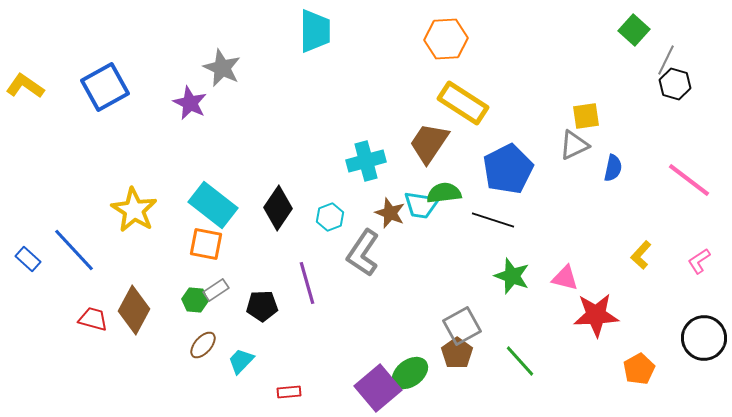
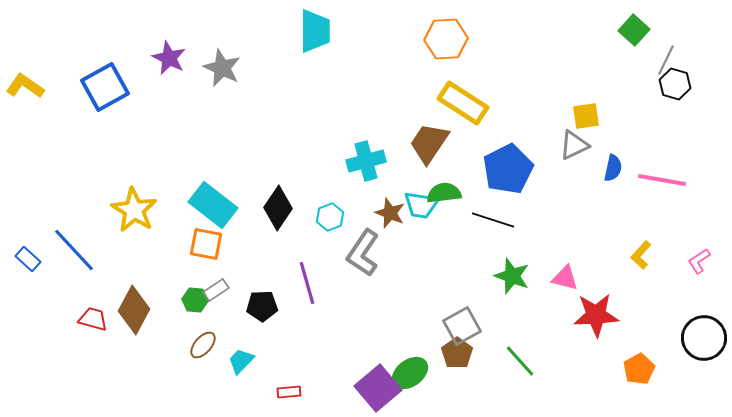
purple star at (190, 103): moved 21 px left, 45 px up
pink line at (689, 180): moved 27 px left; rotated 27 degrees counterclockwise
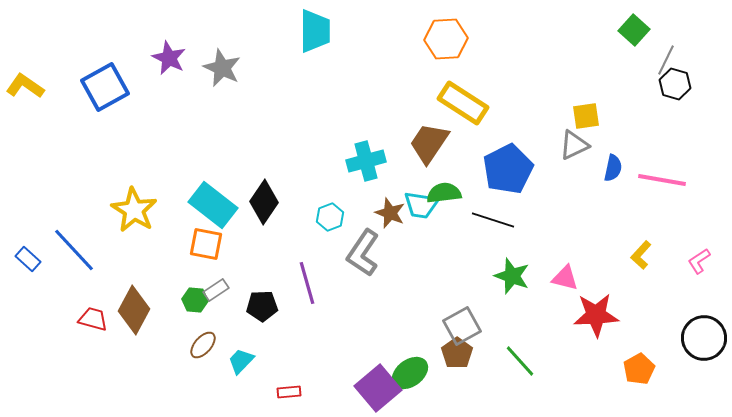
black diamond at (278, 208): moved 14 px left, 6 px up
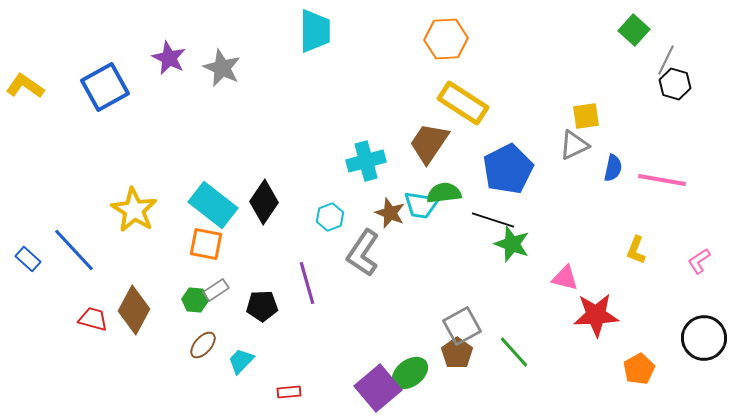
yellow L-shape at (641, 255): moved 5 px left, 5 px up; rotated 20 degrees counterclockwise
green star at (512, 276): moved 32 px up
green line at (520, 361): moved 6 px left, 9 px up
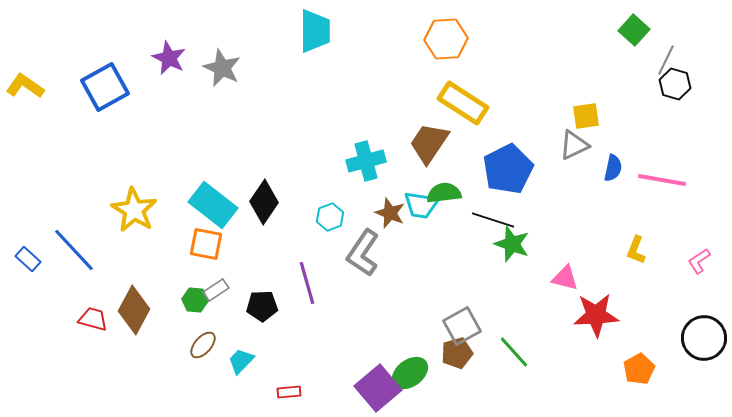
brown pentagon at (457, 353): rotated 20 degrees clockwise
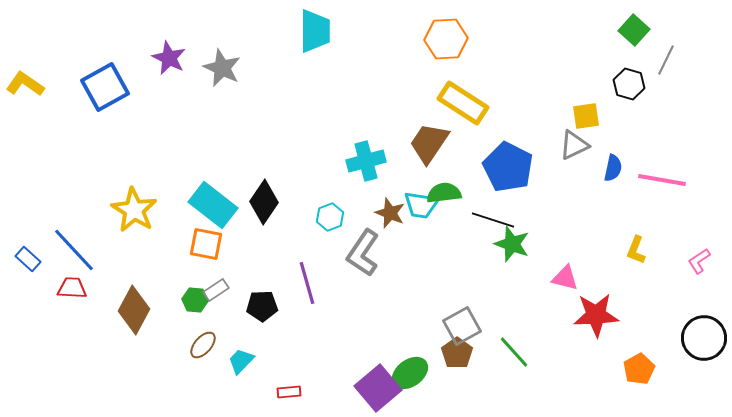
black hexagon at (675, 84): moved 46 px left
yellow L-shape at (25, 86): moved 2 px up
blue pentagon at (508, 169): moved 2 px up; rotated 18 degrees counterclockwise
red trapezoid at (93, 319): moved 21 px left, 31 px up; rotated 12 degrees counterclockwise
brown pentagon at (457, 353): rotated 20 degrees counterclockwise
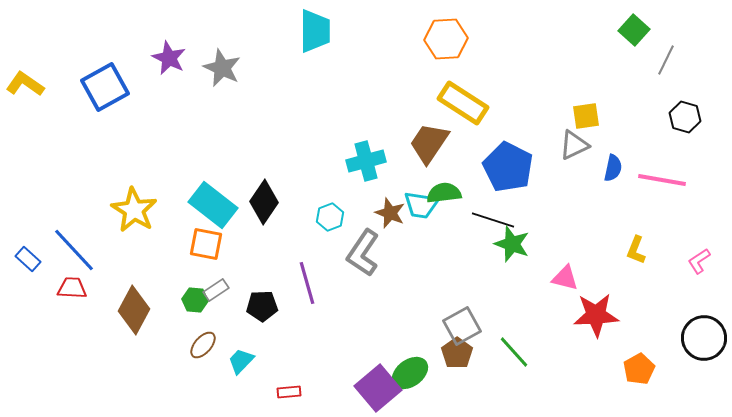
black hexagon at (629, 84): moved 56 px right, 33 px down
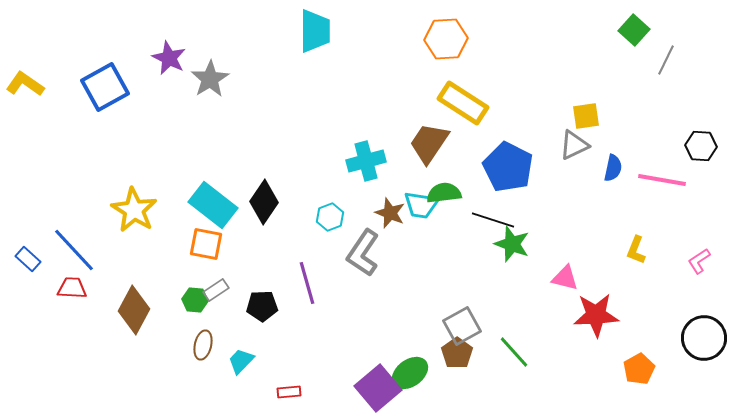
gray star at (222, 68): moved 12 px left, 11 px down; rotated 15 degrees clockwise
black hexagon at (685, 117): moved 16 px right, 29 px down; rotated 12 degrees counterclockwise
brown ellipse at (203, 345): rotated 28 degrees counterclockwise
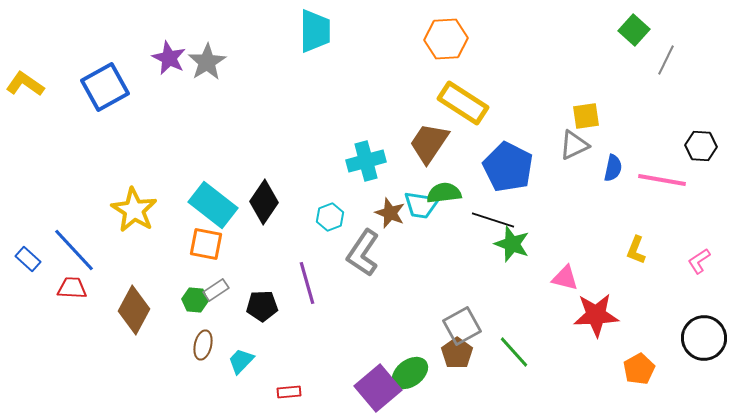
gray star at (210, 79): moved 3 px left, 17 px up
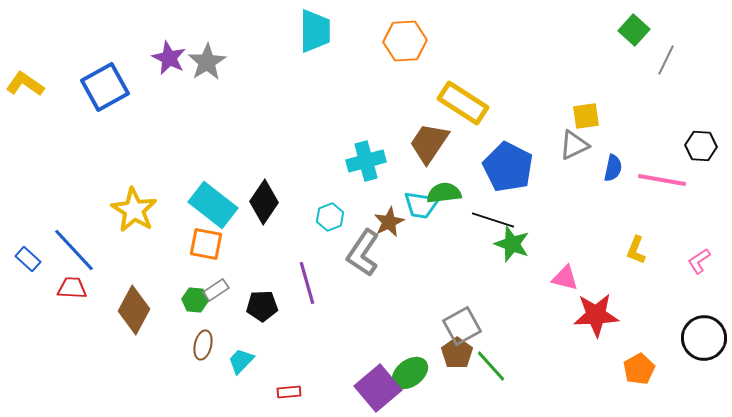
orange hexagon at (446, 39): moved 41 px left, 2 px down
brown star at (390, 213): moved 1 px left, 9 px down; rotated 24 degrees clockwise
green line at (514, 352): moved 23 px left, 14 px down
